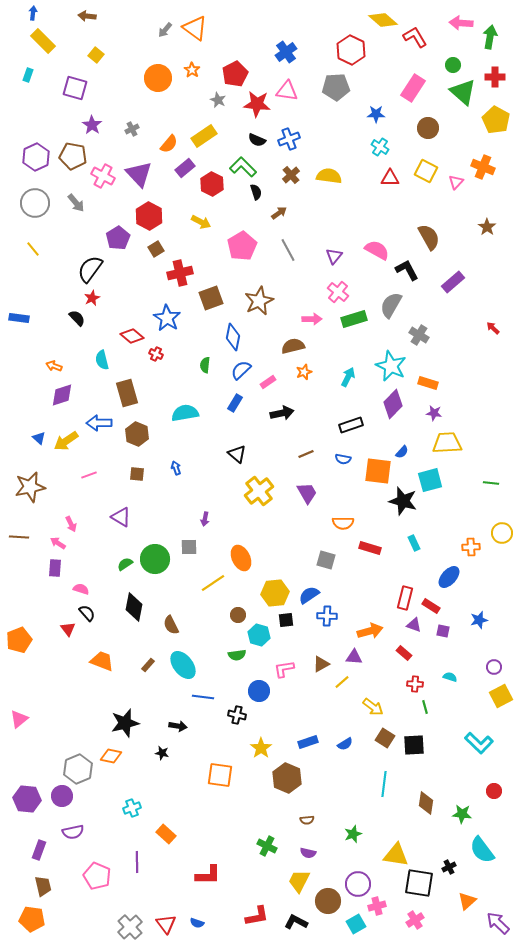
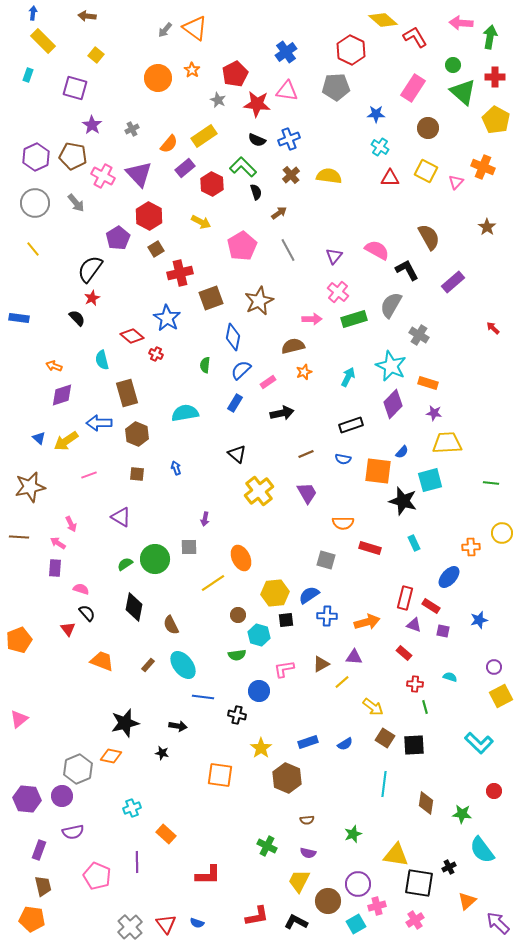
orange arrow at (370, 631): moved 3 px left, 9 px up
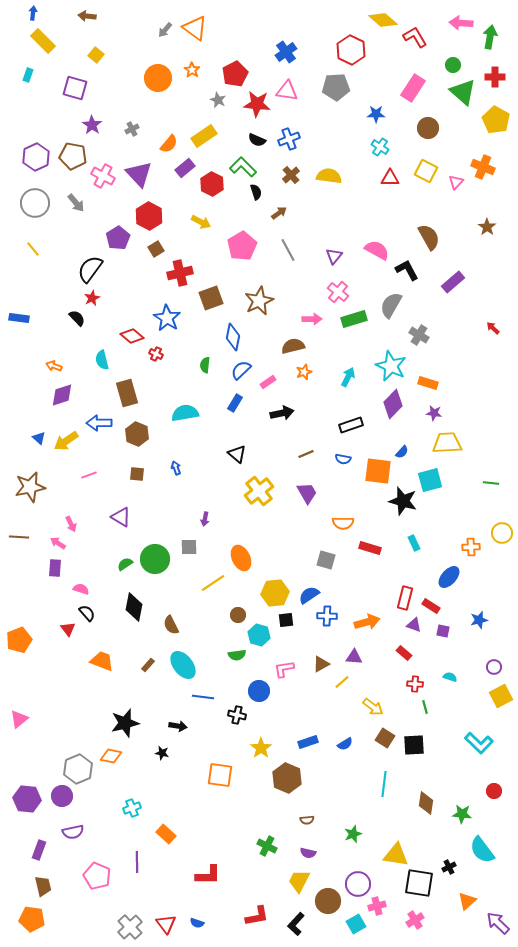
black L-shape at (296, 922): moved 2 px down; rotated 75 degrees counterclockwise
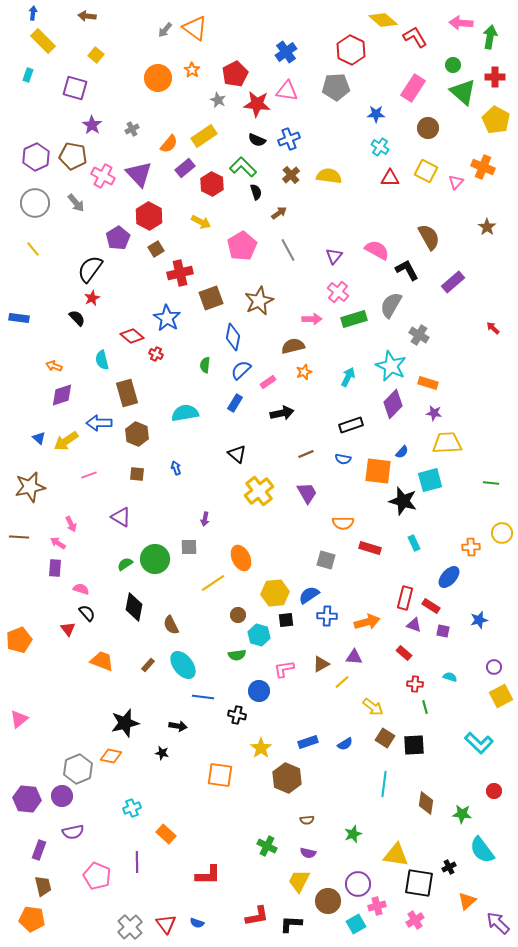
black L-shape at (296, 924): moved 5 px left; rotated 50 degrees clockwise
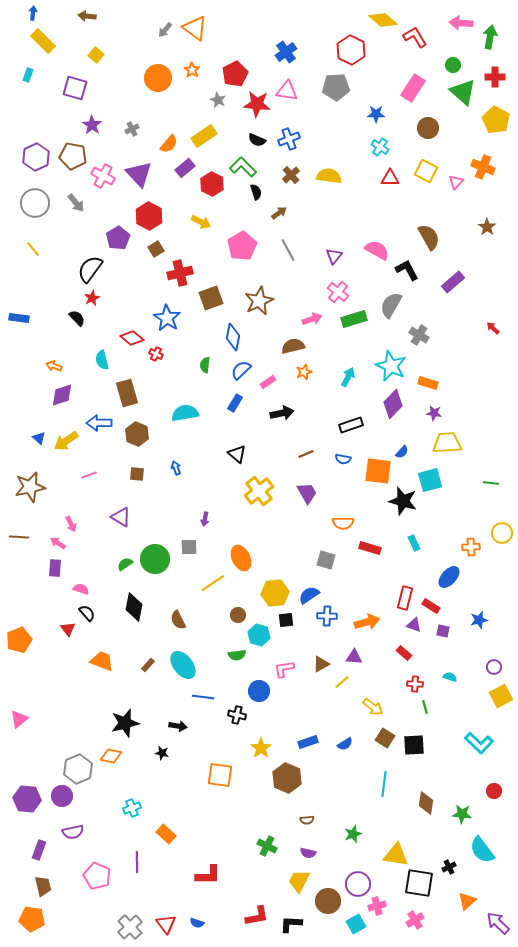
pink arrow at (312, 319): rotated 18 degrees counterclockwise
red diamond at (132, 336): moved 2 px down
brown semicircle at (171, 625): moved 7 px right, 5 px up
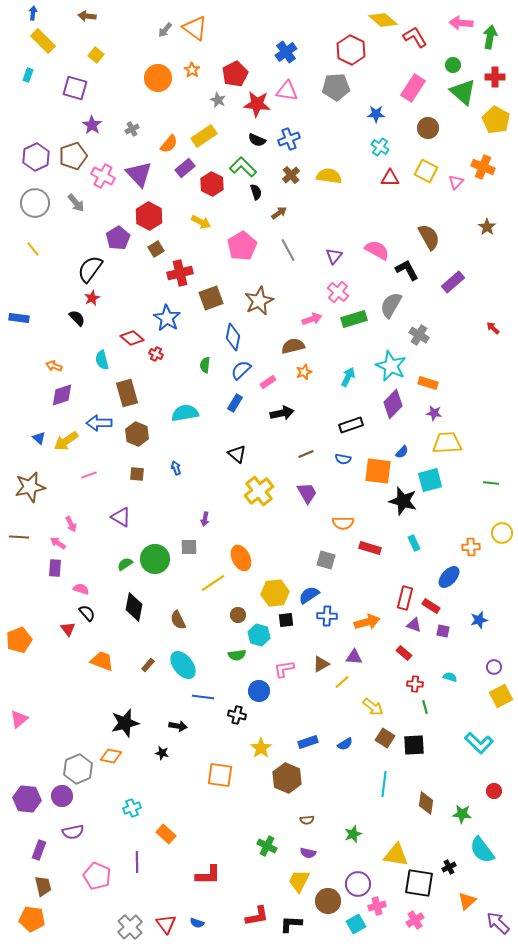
brown pentagon at (73, 156): rotated 28 degrees counterclockwise
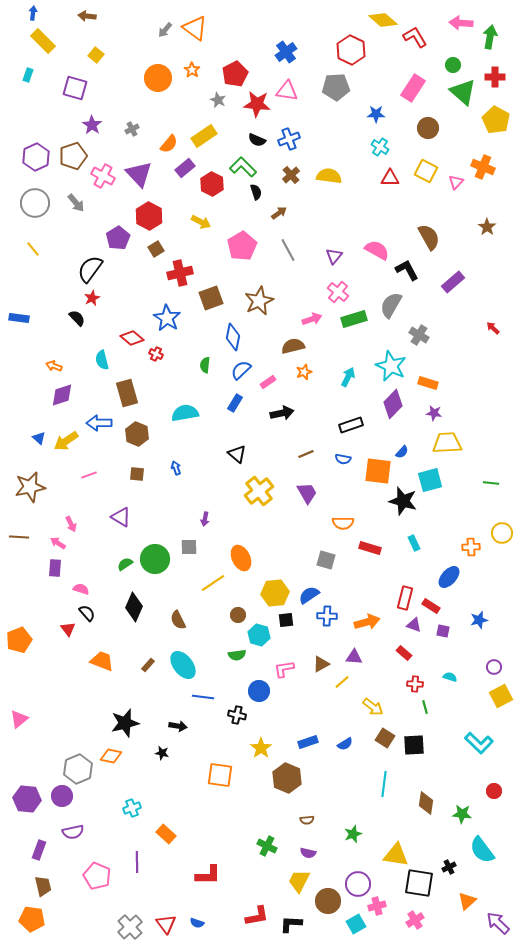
black diamond at (134, 607): rotated 12 degrees clockwise
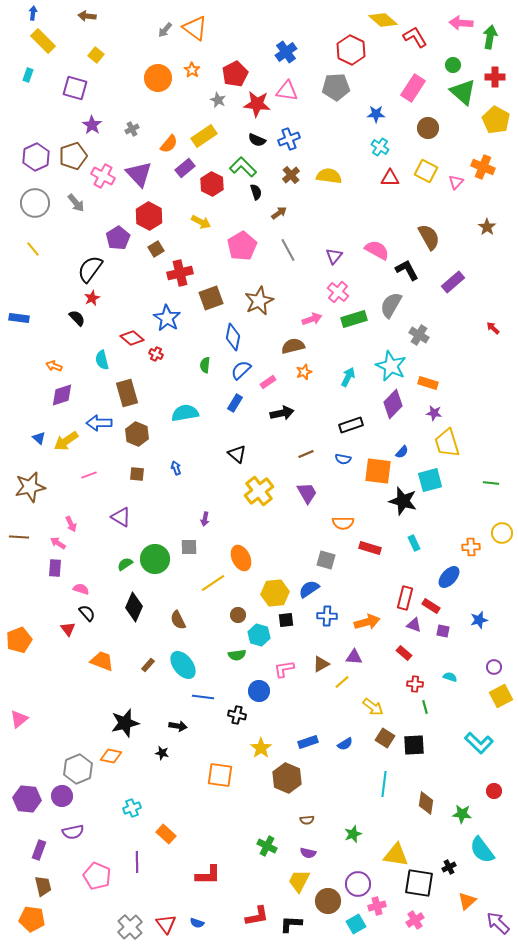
yellow trapezoid at (447, 443): rotated 104 degrees counterclockwise
blue semicircle at (309, 595): moved 6 px up
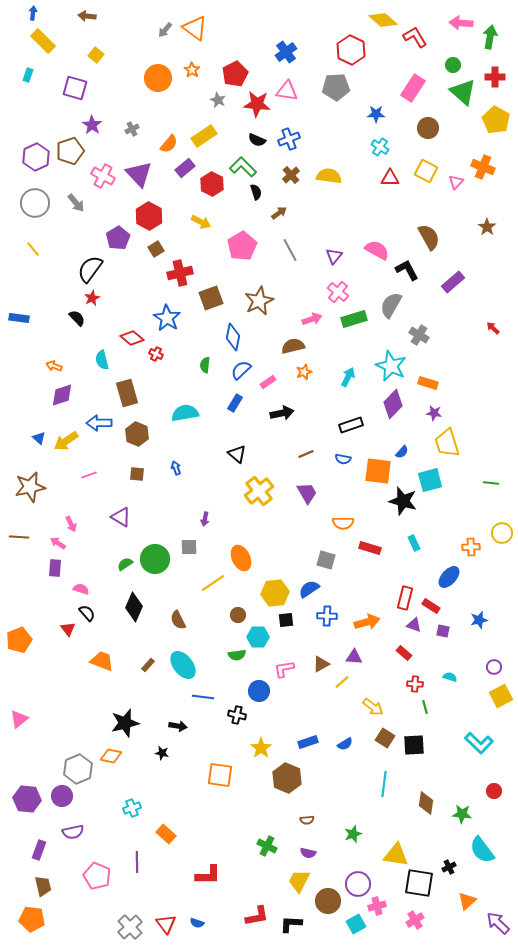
brown pentagon at (73, 156): moved 3 px left, 5 px up
gray line at (288, 250): moved 2 px right
cyan hexagon at (259, 635): moved 1 px left, 2 px down; rotated 15 degrees counterclockwise
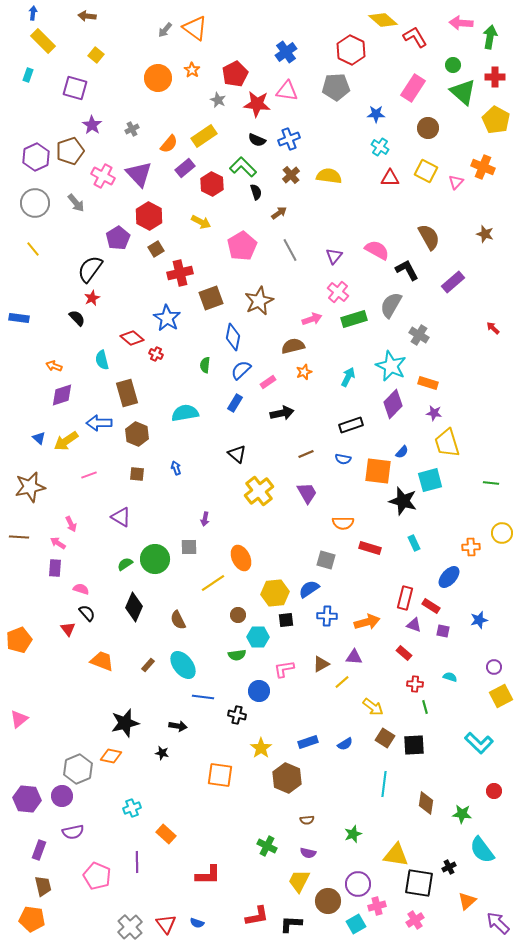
brown star at (487, 227): moved 2 px left, 7 px down; rotated 18 degrees counterclockwise
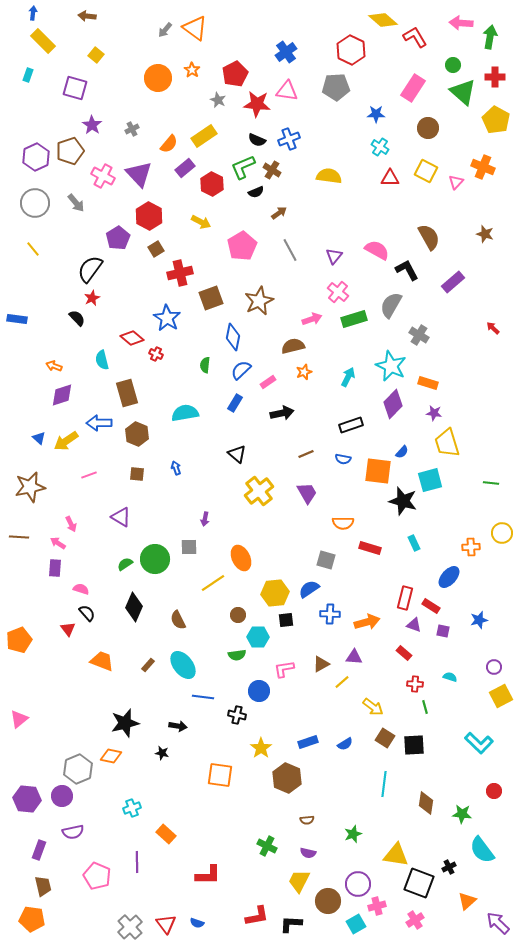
green L-shape at (243, 167): rotated 68 degrees counterclockwise
brown cross at (291, 175): moved 19 px left, 5 px up; rotated 18 degrees counterclockwise
black semicircle at (256, 192): rotated 84 degrees clockwise
blue rectangle at (19, 318): moved 2 px left, 1 px down
blue cross at (327, 616): moved 3 px right, 2 px up
black square at (419, 883): rotated 12 degrees clockwise
